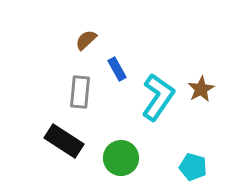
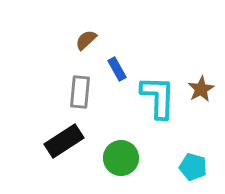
cyan L-shape: rotated 33 degrees counterclockwise
black rectangle: rotated 66 degrees counterclockwise
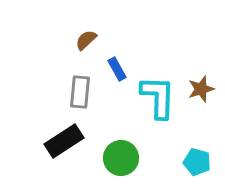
brown star: rotated 12 degrees clockwise
cyan pentagon: moved 4 px right, 5 px up
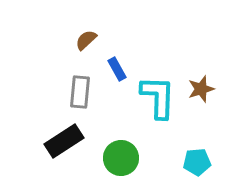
cyan pentagon: rotated 20 degrees counterclockwise
